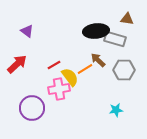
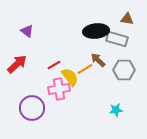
gray rectangle: moved 2 px right
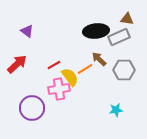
gray rectangle: moved 2 px right, 2 px up; rotated 40 degrees counterclockwise
brown arrow: moved 1 px right, 1 px up
